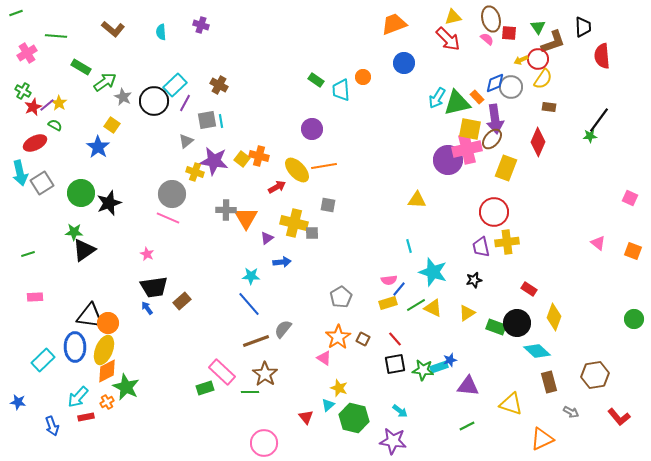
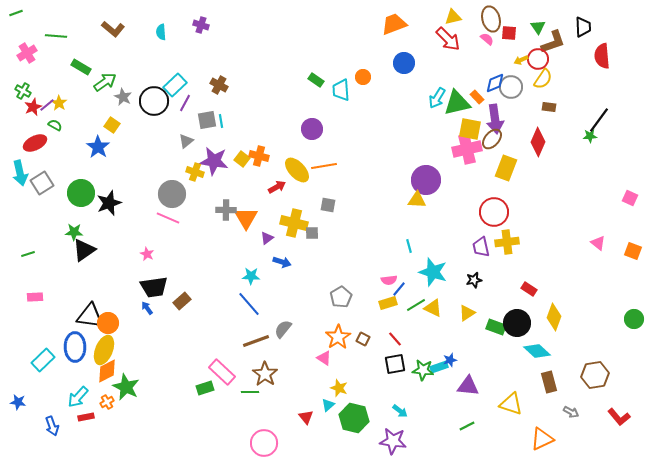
purple circle at (448, 160): moved 22 px left, 20 px down
blue arrow at (282, 262): rotated 24 degrees clockwise
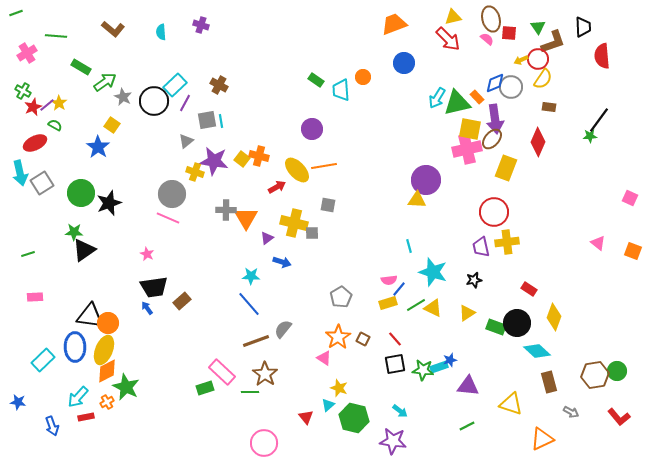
green circle at (634, 319): moved 17 px left, 52 px down
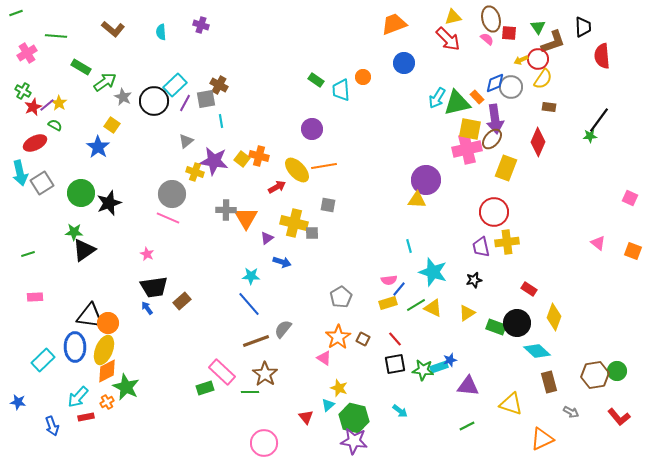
gray square at (207, 120): moved 1 px left, 21 px up
purple star at (393, 441): moved 39 px left
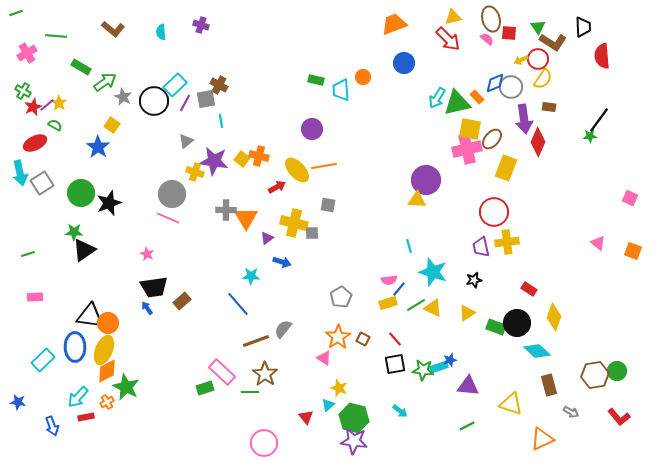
brown L-shape at (553, 42): rotated 52 degrees clockwise
green rectangle at (316, 80): rotated 21 degrees counterclockwise
purple arrow at (495, 119): moved 29 px right
blue line at (249, 304): moved 11 px left
brown rectangle at (549, 382): moved 3 px down
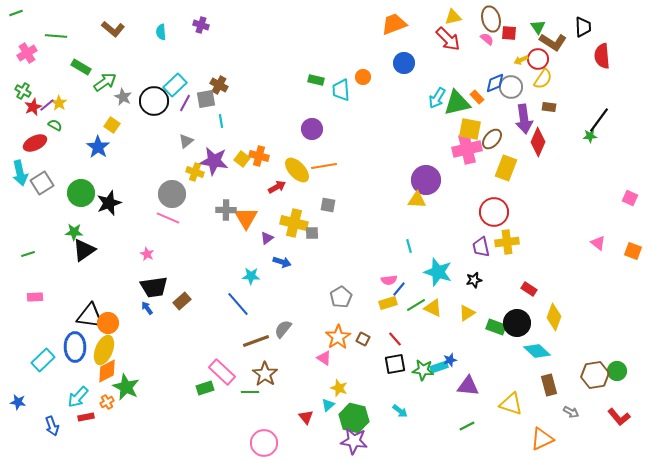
cyan star at (433, 272): moved 5 px right
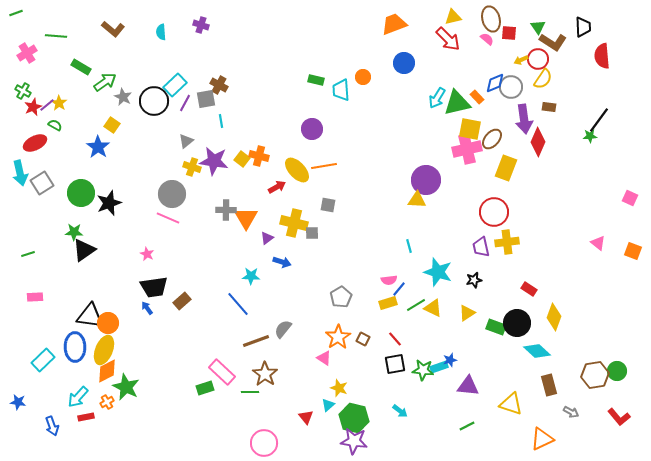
yellow cross at (195, 172): moved 3 px left, 5 px up
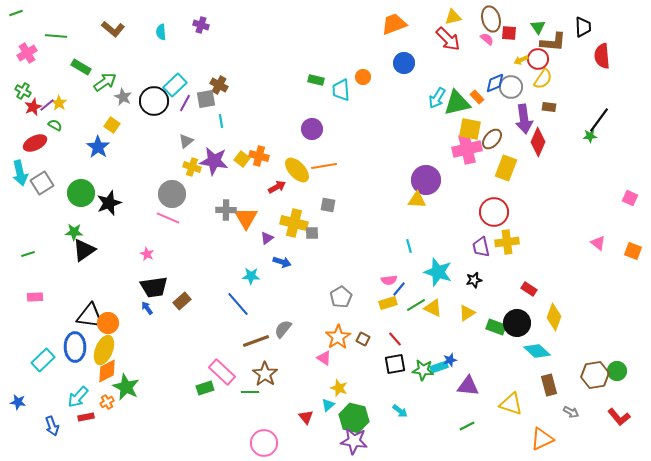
brown L-shape at (553, 42): rotated 28 degrees counterclockwise
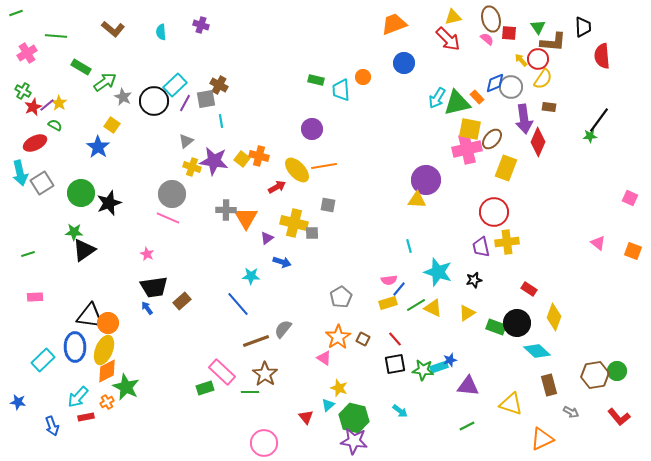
yellow arrow at (521, 60): rotated 72 degrees clockwise
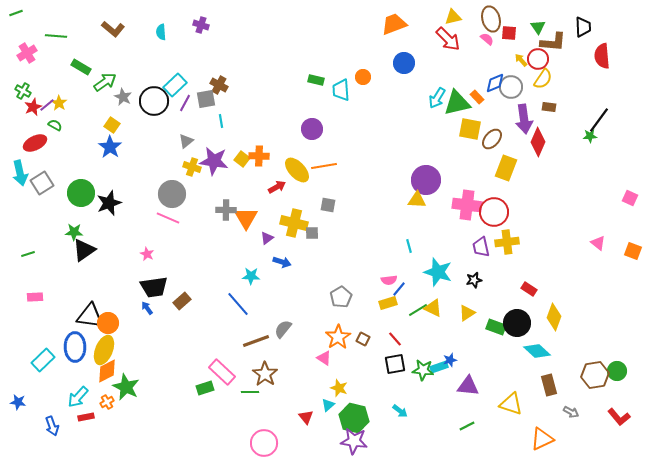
blue star at (98, 147): moved 12 px right
pink cross at (467, 149): moved 56 px down; rotated 20 degrees clockwise
orange cross at (259, 156): rotated 12 degrees counterclockwise
green line at (416, 305): moved 2 px right, 5 px down
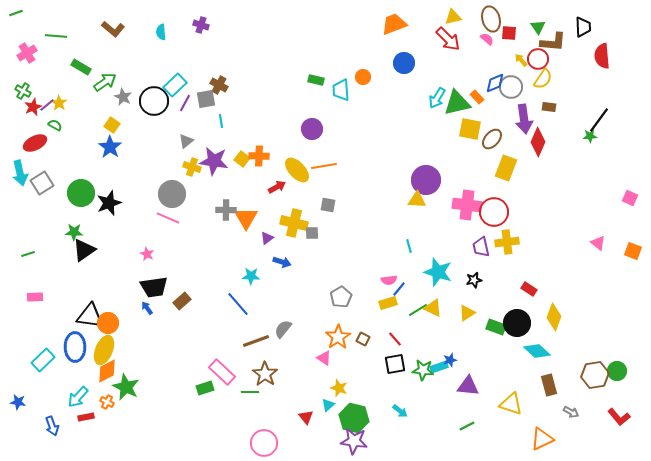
orange cross at (107, 402): rotated 32 degrees counterclockwise
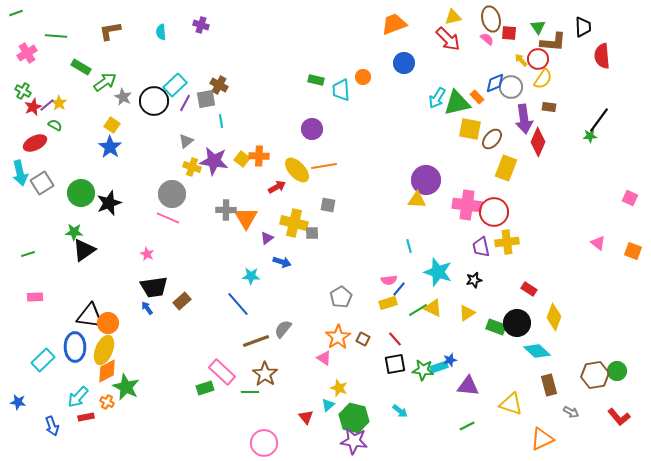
brown L-shape at (113, 29): moved 3 px left, 2 px down; rotated 130 degrees clockwise
